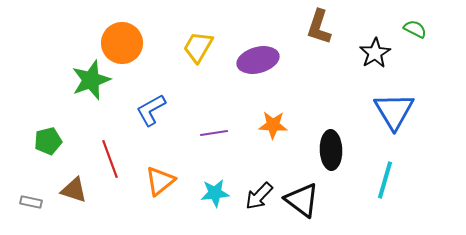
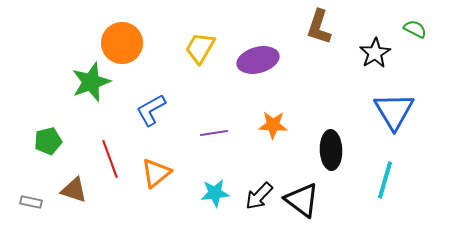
yellow trapezoid: moved 2 px right, 1 px down
green star: moved 2 px down
orange triangle: moved 4 px left, 8 px up
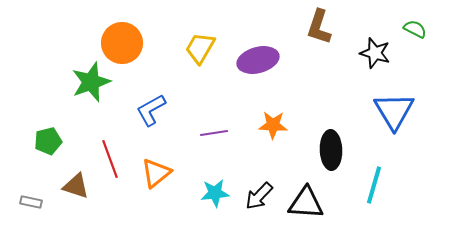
black star: rotated 24 degrees counterclockwise
cyan line: moved 11 px left, 5 px down
brown triangle: moved 2 px right, 4 px up
black triangle: moved 4 px right, 3 px down; rotated 33 degrees counterclockwise
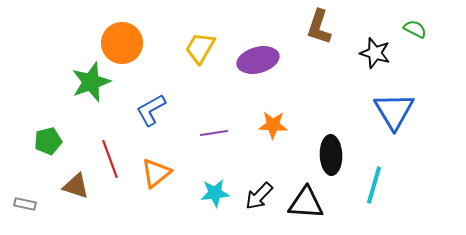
black ellipse: moved 5 px down
gray rectangle: moved 6 px left, 2 px down
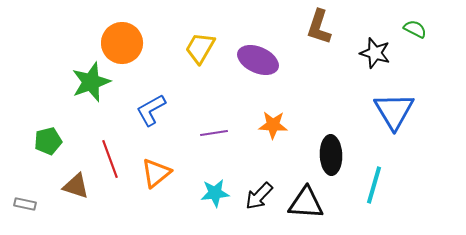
purple ellipse: rotated 39 degrees clockwise
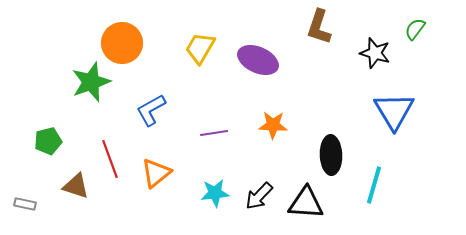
green semicircle: rotated 80 degrees counterclockwise
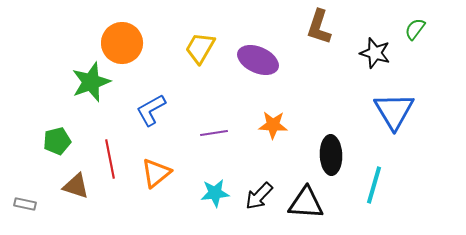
green pentagon: moved 9 px right
red line: rotated 9 degrees clockwise
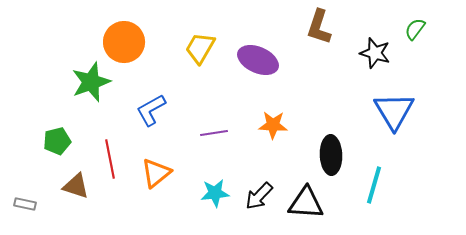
orange circle: moved 2 px right, 1 px up
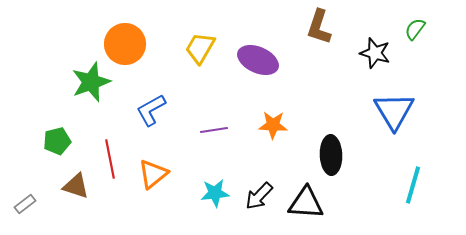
orange circle: moved 1 px right, 2 px down
purple line: moved 3 px up
orange triangle: moved 3 px left, 1 px down
cyan line: moved 39 px right
gray rectangle: rotated 50 degrees counterclockwise
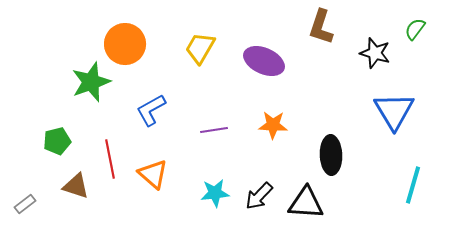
brown L-shape: moved 2 px right
purple ellipse: moved 6 px right, 1 px down
orange triangle: rotated 40 degrees counterclockwise
